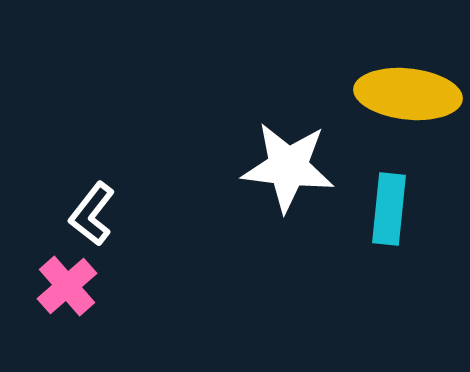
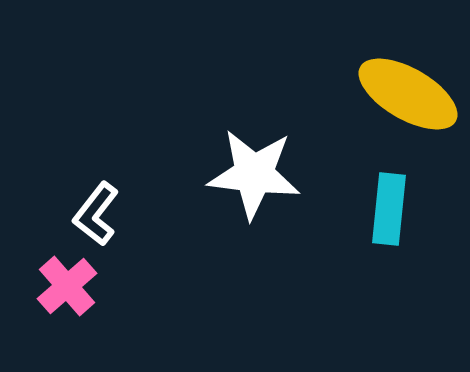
yellow ellipse: rotated 24 degrees clockwise
white star: moved 34 px left, 7 px down
white L-shape: moved 4 px right
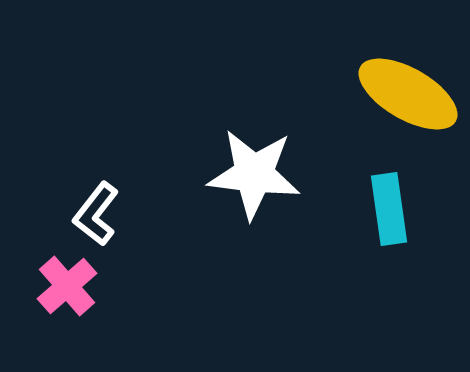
cyan rectangle: rotated 14 degrees counterclockwise
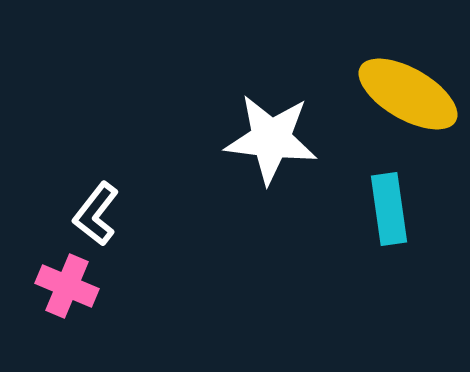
white star: moved 17 px right, 35 px up
pink cross: rotated 26 degrees counterclockwise
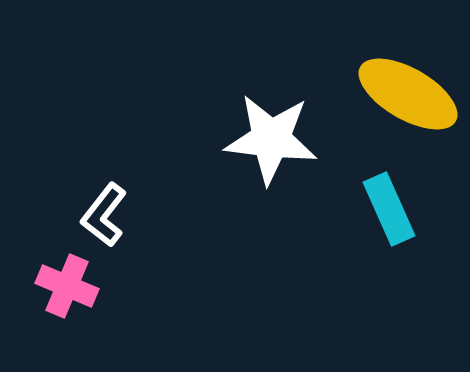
cyan rectangle: rotated 16 degrees counterclockwise
white L-shape: moved 8 px right, 1 px down
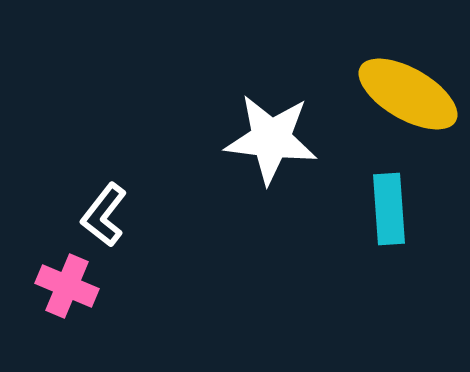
cyan rectangle: rotated 20 degrees clockwise
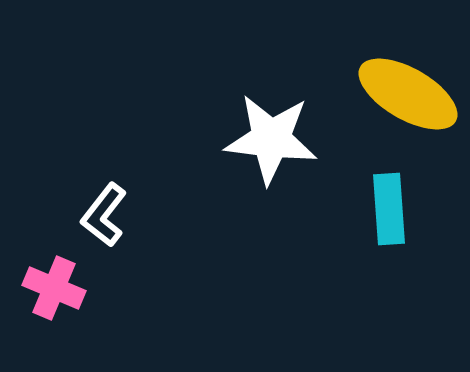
pink cross: moved 13 px left, 2 px down
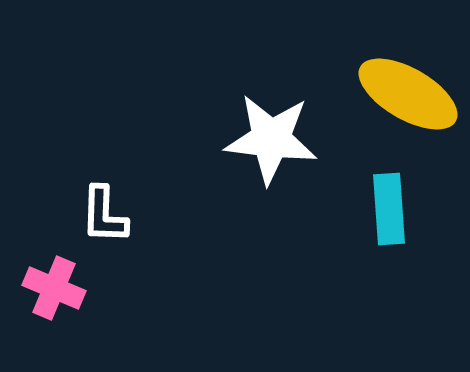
white L-shape: rotated 36 degrees counterclockwise
